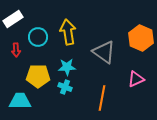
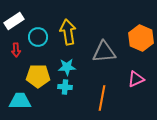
white rectangle: moved 1 px right, 2 px down
gray triangle: rotated 40 degrees counterclockwise
cyan cross: rotated 16 degrees counterclockwise
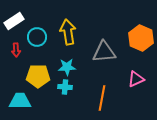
cyan circle: moved 1 px left
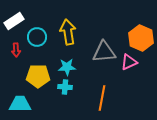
pink triangle: moved 7 px left, 17 px up
cyan trapezoid: moved 3 px down
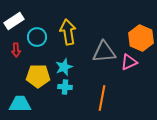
cyan star: moved 3 px left; rotated 18 degrees counterclockwise
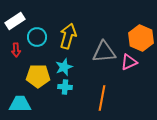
white rectangle: moved 1 px right
yellow arrow: moved 4 px down; rotated 25 degrees clockwise
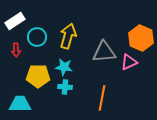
cyan star: rotated 30 degrees clockwise
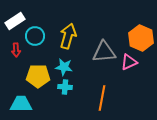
cyan circle: moved 2 px left, 1 px up
cyan trapezoid: moved 1 px right
